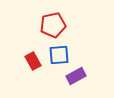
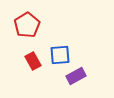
red pentagon: moved 26 px left; rotated 20 degrees counterclockwise
blue square: moved 1 px right
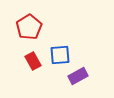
red pentagon: moved 2 px right, 2 px down
purple rectangle: moved 2 px right
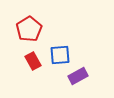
red pentagon: moved 2 px down
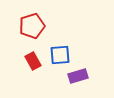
red pentagon: moved 3 px right, 3 px up; rotated 15 degrees clockwise
purple rectangle: rotated 12 degrees clockwise
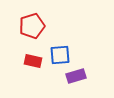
red rectangle: rotated 48 degrees counterclockwise
purple rectangle: moved 2 px left
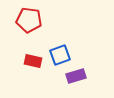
red pentagon: moved 3 px left, 6 px up; rotated 25 degrees clockwise
blue square: rotated 15 degrees counterclockwise
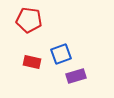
blue square: moved 1 px right, 1 px up
red rectangle: moved 1 px left, 1 px down
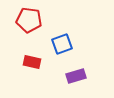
blue square: moved 1 px right, 10 px up
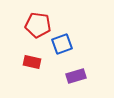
red pentagon: moved 9 px right, 5 px down
